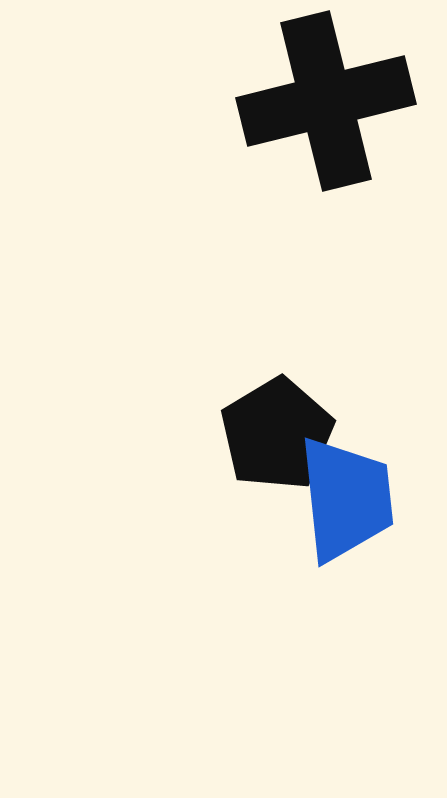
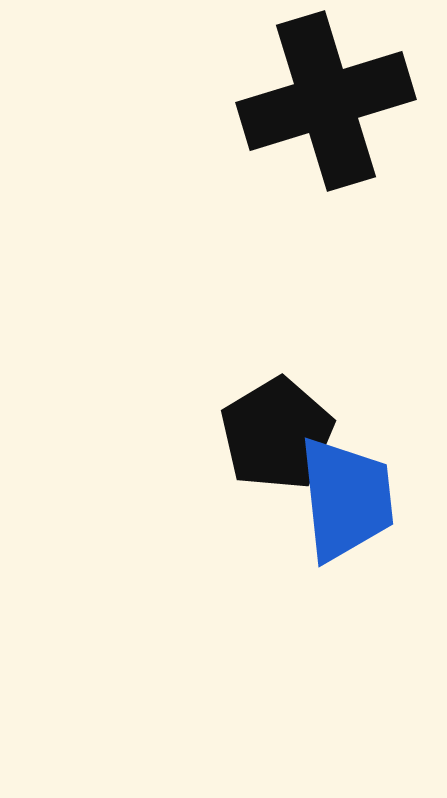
black cross: rotated 3 degrees counterclockwise
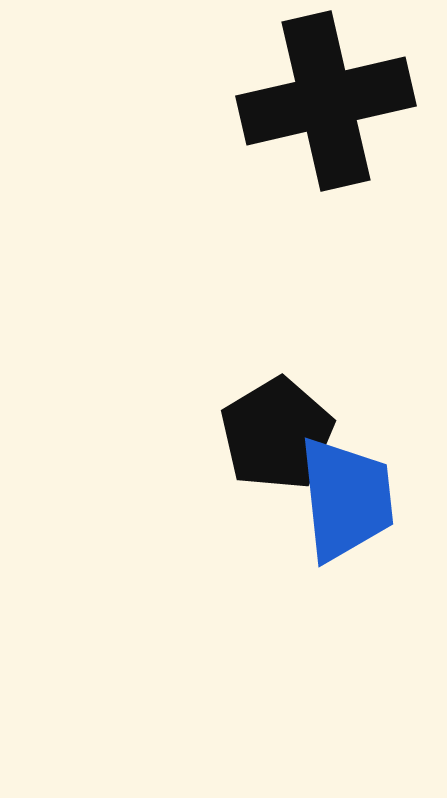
black cross: rotated 4 degrees clockwise
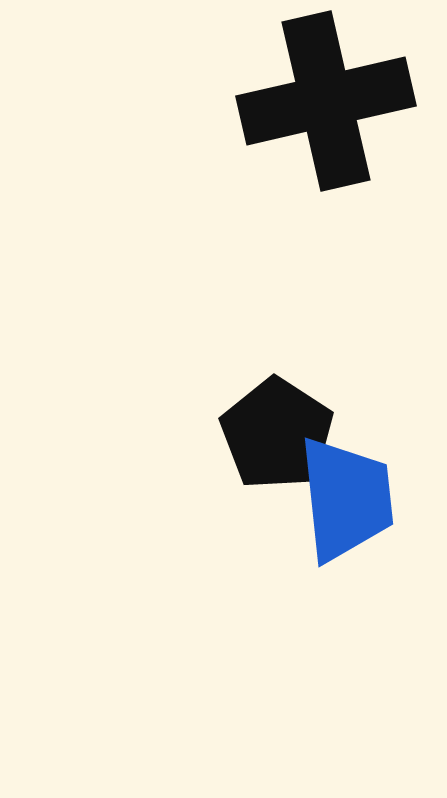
black pentagon: rotated 8 degrees counterclockwise
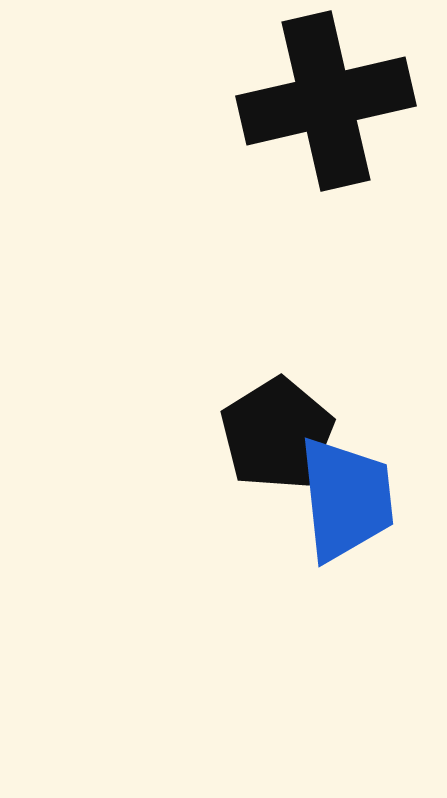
black pentagon: rotated 7 degrees clockwise
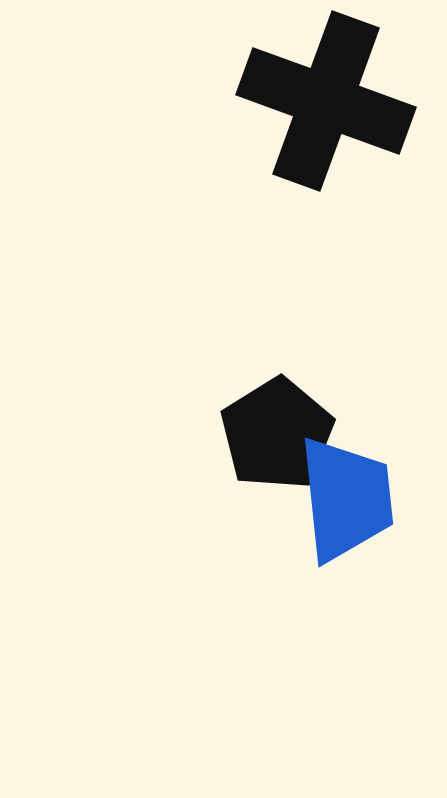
black cross: rotated 33 degrees clockwise
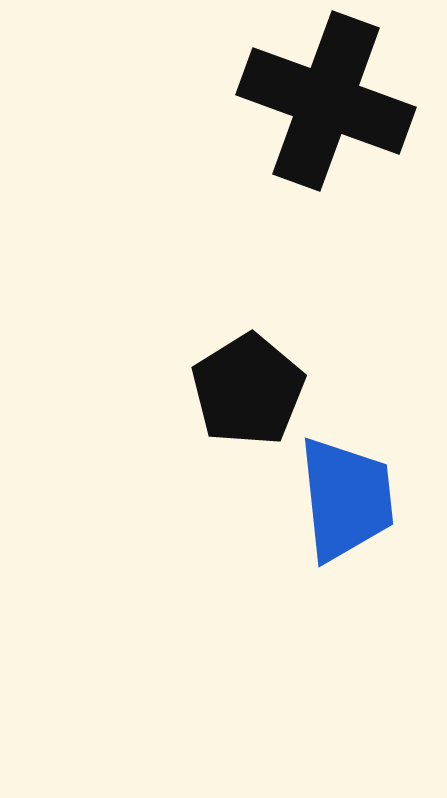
black pentagon: moved 29 px left, 44 px up
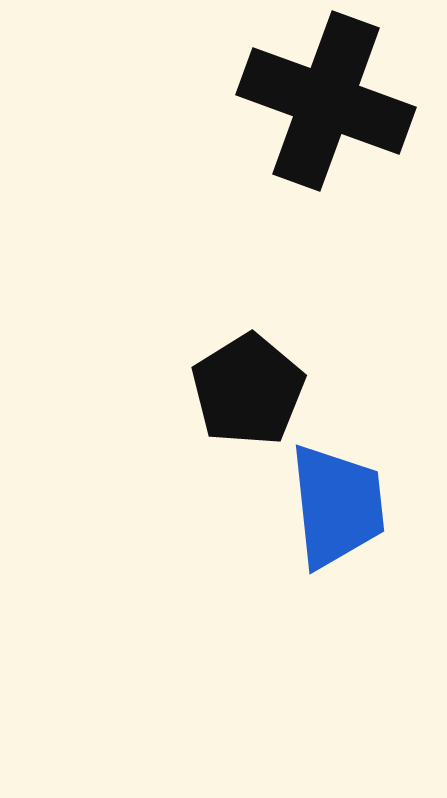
blue trapezoid: moved 9 px left, 7 px down
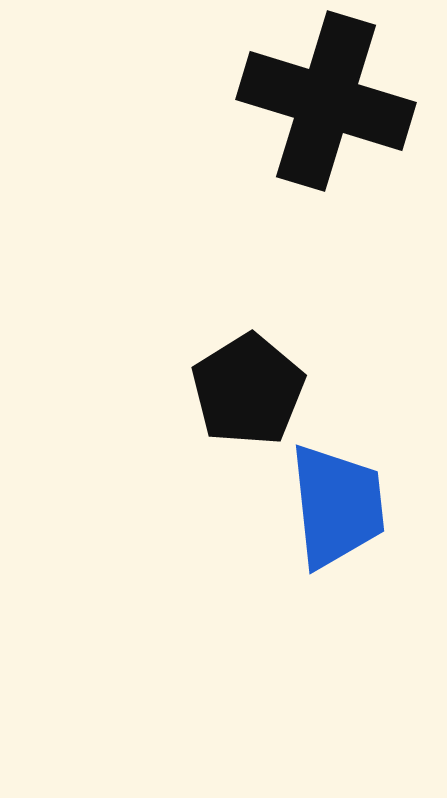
black cross: rotated 3 degrees counterclockwise
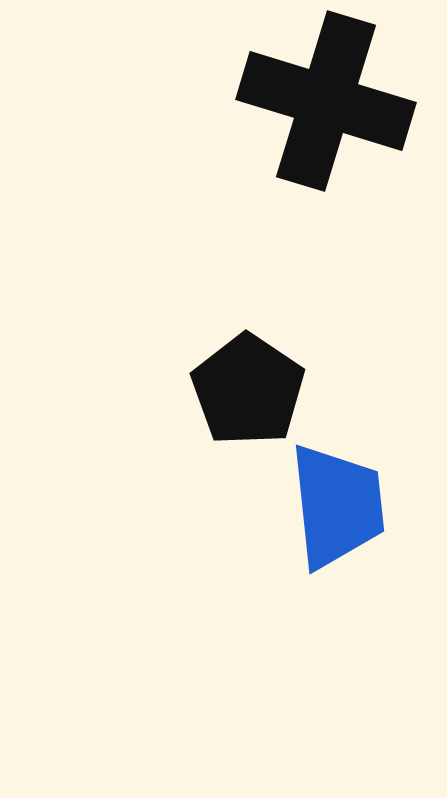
black pentagon: rotated 6 degrees counterclockwise
